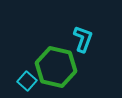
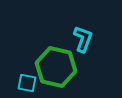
cyan square: moved 2 px down; rotated 30 degrees counterclockwise
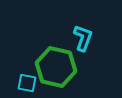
cyan L-shape: moved 1 px up
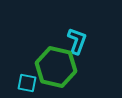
cyan L-shape: moved 6 px left, 3 px down
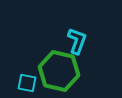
green hexagon: moved 3 px right, 4 px down
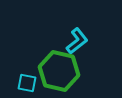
cyan L-shape: rotated 32 degrees clockwise
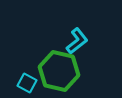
cyan square: rotated 18 degrees clockwise
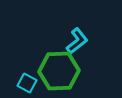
green hexagon: rotated 15 degrees counterclockwise
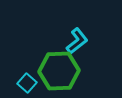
cyan square: rotated 12 degrees clockwise
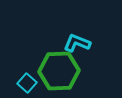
cyan L-shape: moved 2 px down; rotated 120 degrees counterclockwise
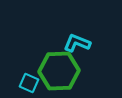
cyan square: moved 2 px right; rotated 18 degrees counterclockwise
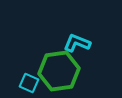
green hexagon: rotated 6 degrees counterclockwise
